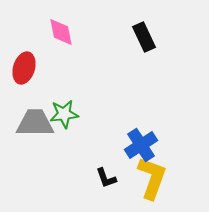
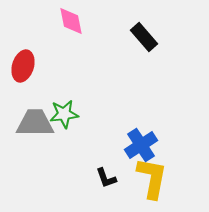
pink diamond: moved 10 px right, 11 px up
black rectangle: rotated 16 degrees counterclockwise
red ellipse: moved 1 px left, 2 px up
yellow L-shape: rotated 9 degrees counterclockwise
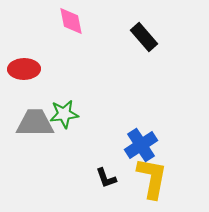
red ellipse: moved 1 px right, 3 px down; rotated 72 degrees clockwise
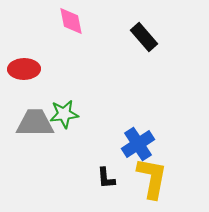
blue cross: moved 3 px left, 1 px up
black L-shape: rotated 15 degrees clockwise
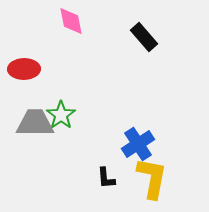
green star: moved 3 px left, 1 px down; rotated 28 degrees counterclockwise
